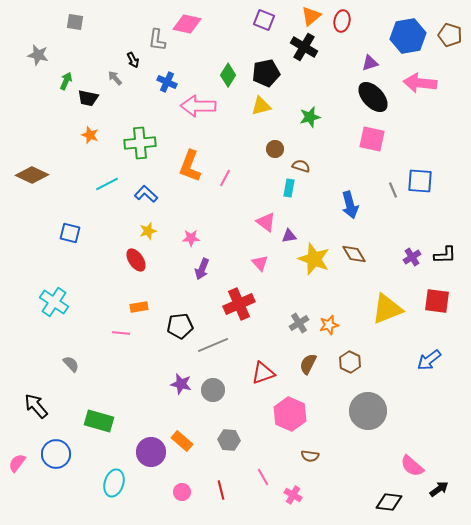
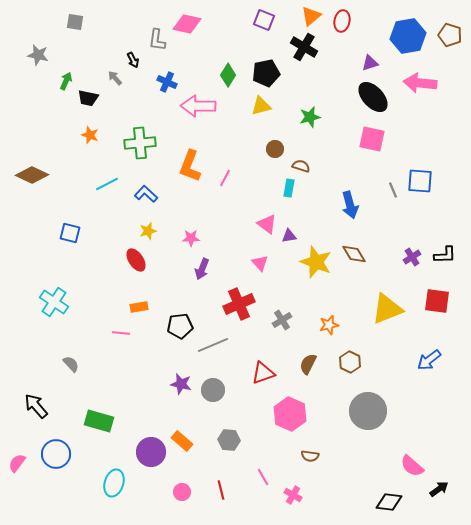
pink triangle at (266, 222): moved 1 px right, 2 px down
yellow star at (314, 259): moved 2 px right, 3 px down
gray cross at (299, 323): moved 17 px left, 3 px up
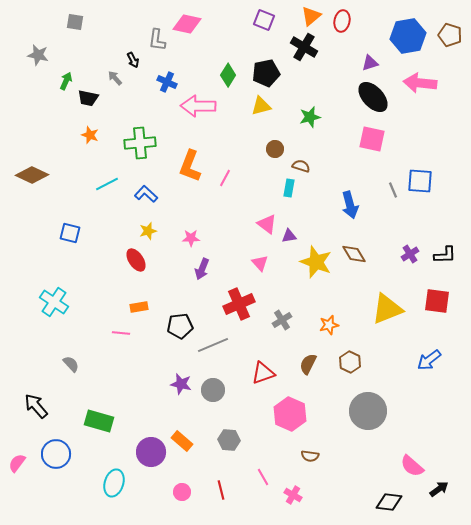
purple cross at (412, 257): moved 2 px left, 3 px up
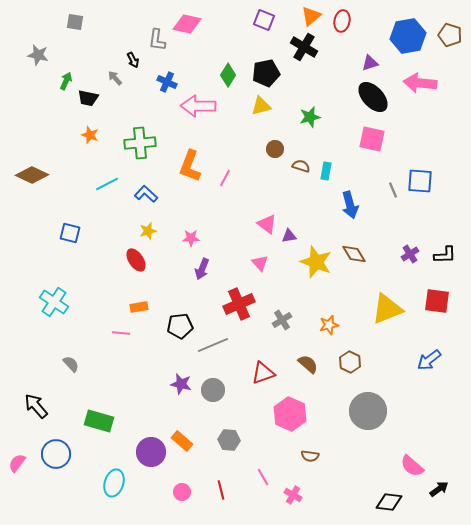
cyan rectangle at (289, 188): moved 37 px right, 17 px up
brown semicircle at (308, 364): rotated 105 degrees clockwise
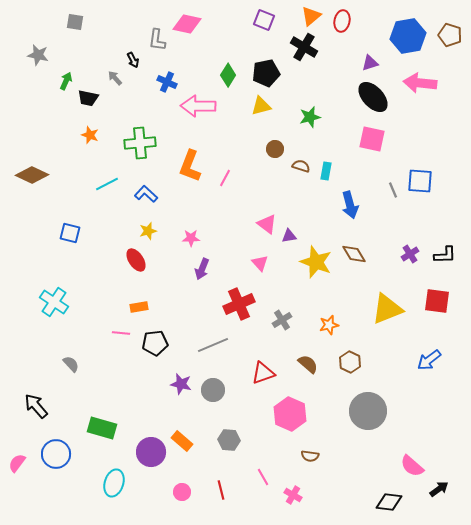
black pentagon at (180, 326): moved 25 px left, 17 px down
green rectangle at (99, 421): moved 3 px right, 7 px down
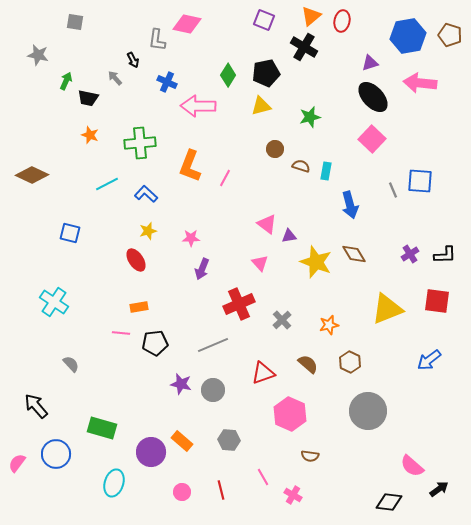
pink square at (372, 139): rotated 32 degrees clockwise
gray cross at (282, 320): rotated 12 degrees counterclockwise
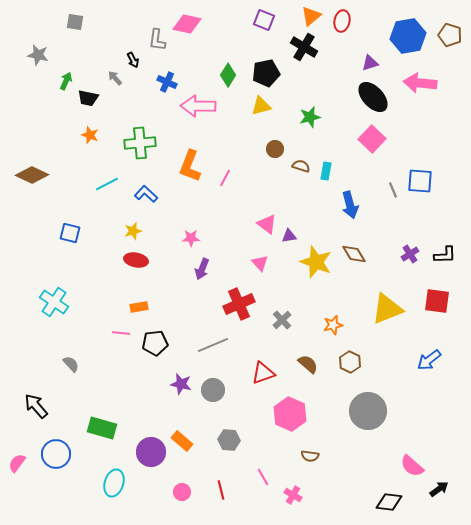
yellow star at (148, 231): moved 15 px left
red ellipse at (136, 260): rotated 45 degrees counterclockwise
orange star at (329, 325): moved 4 px right
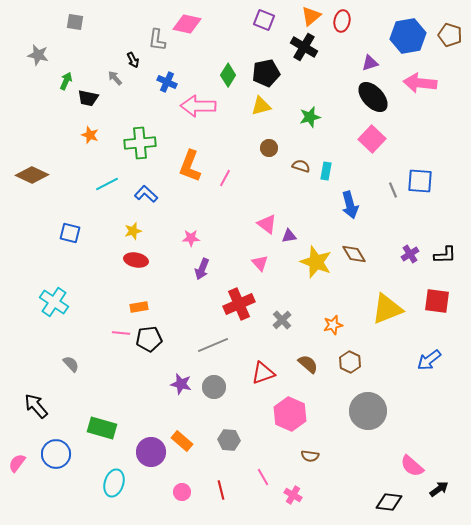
brown circle at (275, 149): moved 6 px left, 1 px up
black pentagon at (155, 343): moved 6 px left, 4 px up
gray circle at (213, 390): moved 1 px right, 3 px up
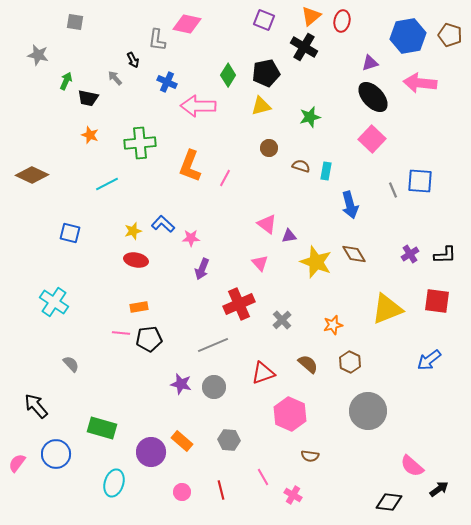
blue L-shape at (146, 194): moved 17 px right, 30 px down
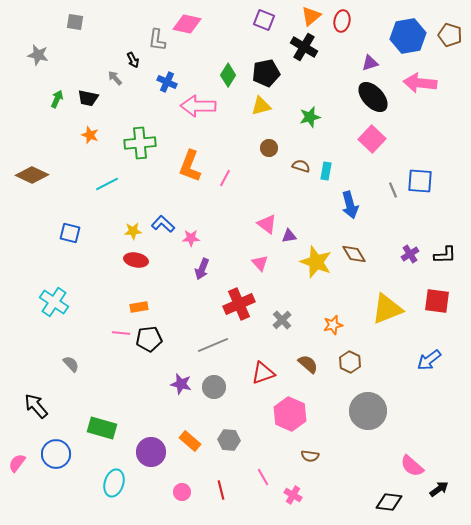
green arrow at (66, 81): moved 9 px left, 18 px down
yellow star at (133, 231): rotated 12 degrees clockwise
orange rectangle at (182, 441): moved 8 px right
